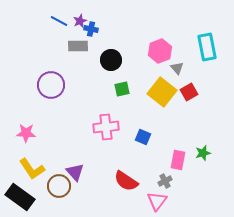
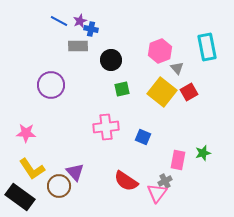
pink triangle: moved 8 px up
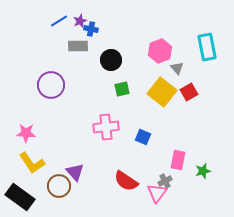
blue line: rotated 60 degrees counterclockwise
green star: moved 18 px down
yellow L-shape: moved 6 px up
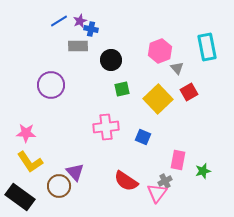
yellow square: moved 4 px left, 7 px down; rotated 8 degrees clockwise
yellow L-shape: moved 2 px left, 1 px up
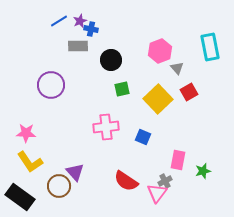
cyan rectangle: moved 3 px right
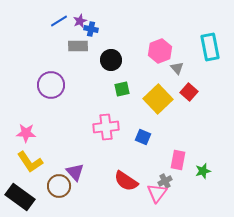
red square: rotated 18 degrees counterclockwise
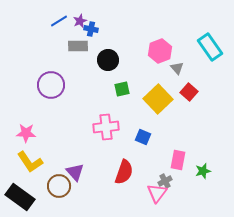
cyan rectangle: rotated 24 degrees counterclockwise
black circle: moved 3 px left
red semicircle: moved 2 px left, 9 px up; rotated 105 degrees counterclockwise
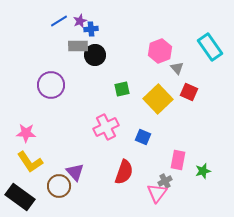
blue cross: rotated 16 degrees counterclockwise
black circle: moved 13 px left, 5 px up
red square: rotated 18 degrees counterclockwise
pink cross: rotated 20 degrees counterclockwise
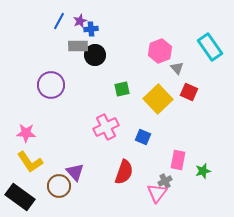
blue line: rotated 30 degrees counterclockwise
